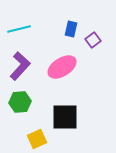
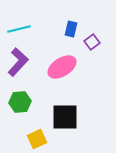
purple square: moved 1 px left, 2 px down
purple L-shape: moved 2 px left, 4 px up
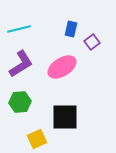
purple L-shape: moved 3 px right, 2 px down; rotated 16 degrees clockwise
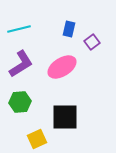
blue rectangle: moved 2 px left
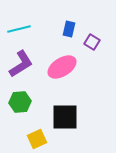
purple square: rotated 21 degrees counterclockwise
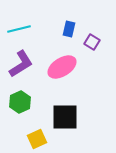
green hexagon: rotated 20 degrees counterclockwise
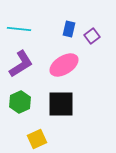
cyan line: rotated 20 degrees clockwise
purple square: moved 6 px up; rotated 21 degrees clockwise
pink ellipse: moved 2 px right, 2 px up
black square: moved 4 px left, 13 px up
